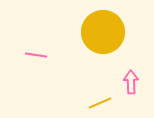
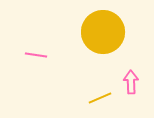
yellow line: moved 5 px up
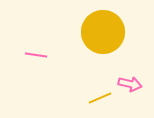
pink arrow: moved 1 px left, 2 px down; rotated 105 degrees clockwise
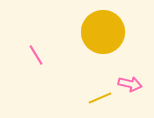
pink line: rotated 50 degrees clockwise
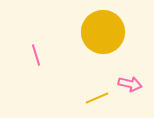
pink line: rotated 15 degrees clockwise
yellow line: moved 3 px left
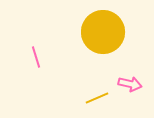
pink line: moved 2 px down
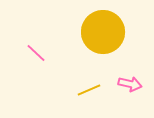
pink line: moved 4 px up; rotated 30 degrees counterclockwise
yellow line: moved 8 px left, 8 px up
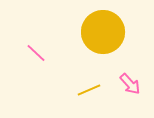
pink arrow: rotated 35 degrees clockwise
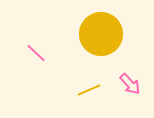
yellow circle: moved 2 px left, 2 px down
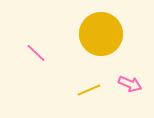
pink arrow: rotated 25 degrees counterclockwise
